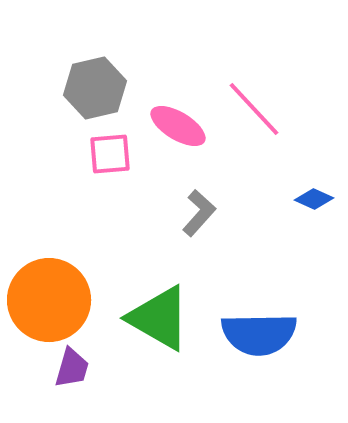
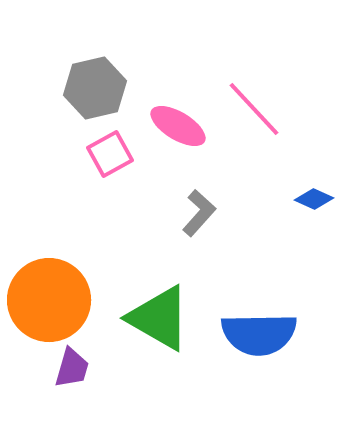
pink square: rotated 24 degrees counterclockwise
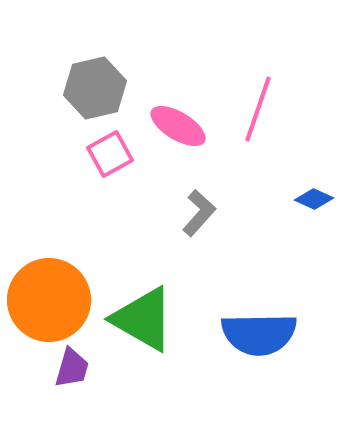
pink line: moved 4 px right; rotated 62 degrees clockwise
green triangle: moved 16 px left, 1 px down
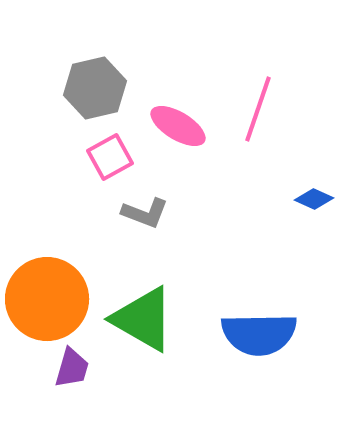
pink square: moved 3 px down
gray L-shape: moved 54 px left; rotated 69 degrees clockwise
orange circle: moved 2 px left, 1 px up
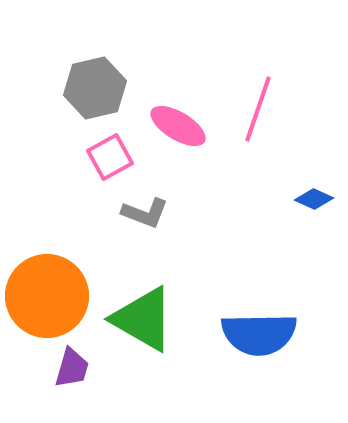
orange circle: moved 3 px up
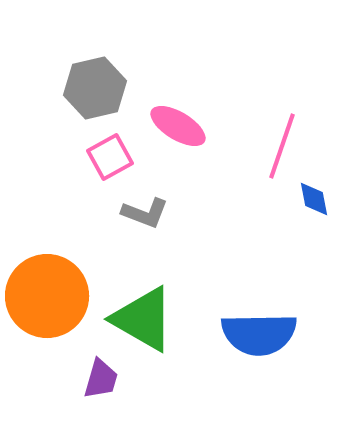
pink line: moved 24 px right, 37 px down
blue diamond: rotated 54 degrees clockwise
purple trapezoid: moved 29 px right, 11 px down
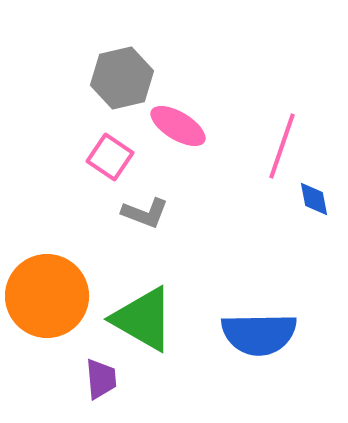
gray hexagon: moved 27 px right, 10 px up
pink square: rotated 27 degrees counterclockwise
purple trapezoid: rotated 21 degrees counterclockwise
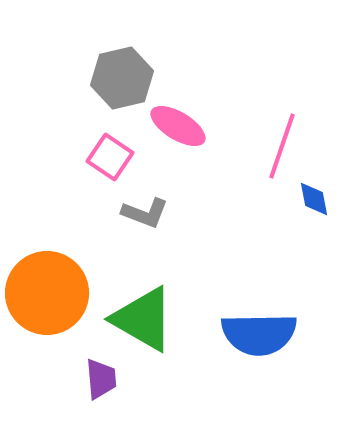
orange circle: moved 3 px up
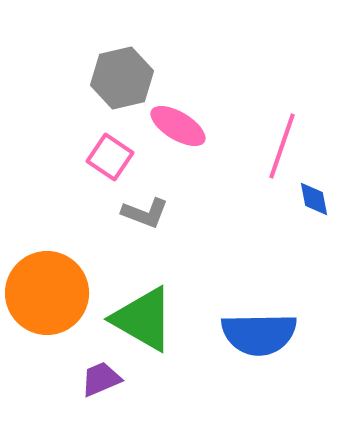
purple trapezoid: rotated 108 degrees counterclockwise
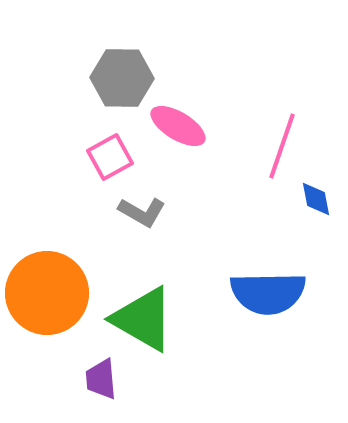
gray hexagon: rotated 14 degrees clockwise
pink square: rotated 27 degrees clockwise
blue diamond: moved 2 px right
gray L-shape: moved 3 px left, 1 px up; rotated 9 degrees clockwise
blue semicircle: moved 9 px right, 41 px up
purple trapezoid: rotated 72 degrees counterclockwise
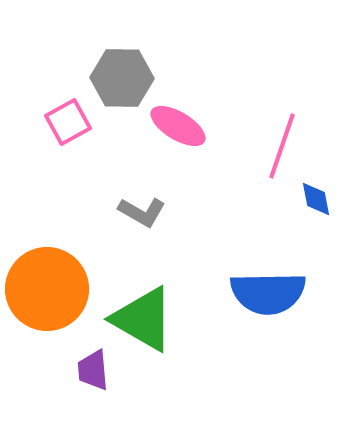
pink square: moved 42 px left, 35 px up
orange circle: moved 4 px up
purple trapezoid: moved 8 px left, 9 px up
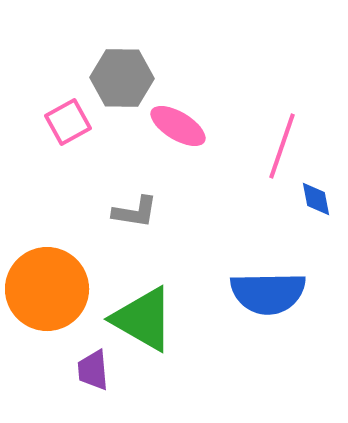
gray L-shape: moved 7 px left; rotated 21 degrees counterclockwise
